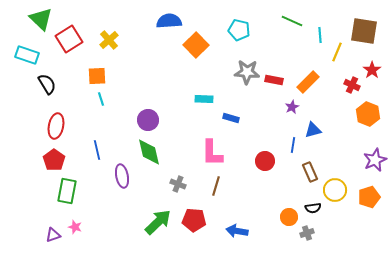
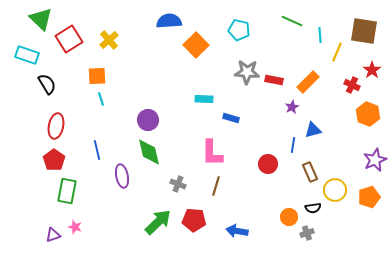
red circle at (265, 161): moved 3 px right, 3 px down
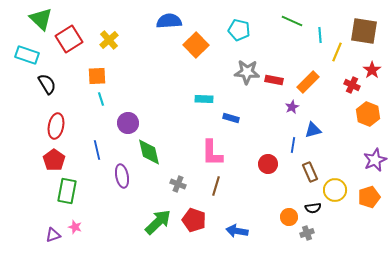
purple circle at (148, 120): moved 20 px left, 3 px down
red pentagon at (194, 220): rotated 15 degrees clockwise
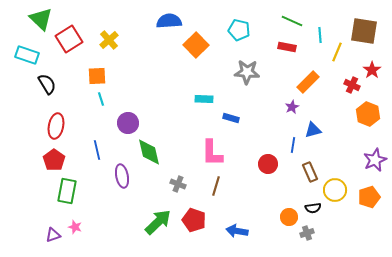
red rectangle at (274, 80): moved 13 px right, 33 px up
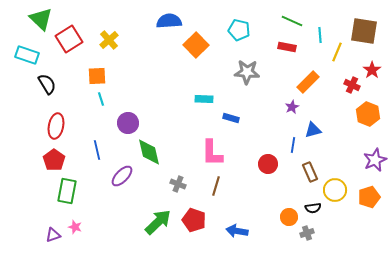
purple ellipse at (122, 176): rotated 55 degrees clockwise
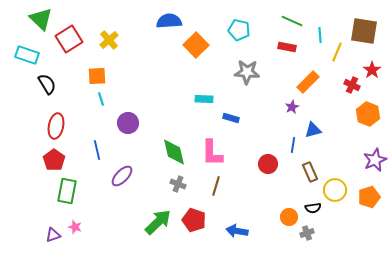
green diamond at (149, 152): moved 25 px right
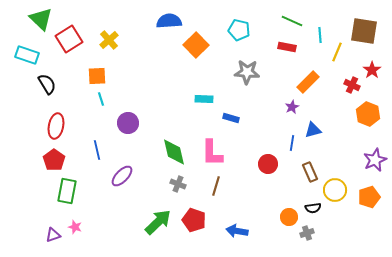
blue line at (293, 145): moved 1 px left, 2 px up
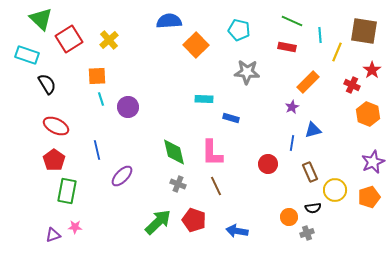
purple circle at (128, 123): moved 16 px up
red ellipse at (56, 126): rotated 75 degrees counterclockwise
purple star at (375, 160): moved 2 px left, 2 px down
brown line at (216, 186): rotated 42 degrees counterclockwise
pink star at (75, 227): rotated 16 degrees counterclockwise
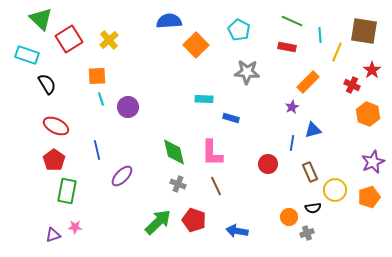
cyan pentagon at (239, 30): rotated 15 degrees clockwise
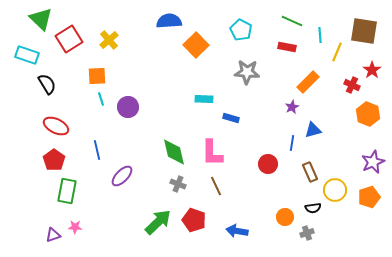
cyan pentagon at (239, 30): moved 2 px right
orange circle at (289, 217): moved 4 px left
